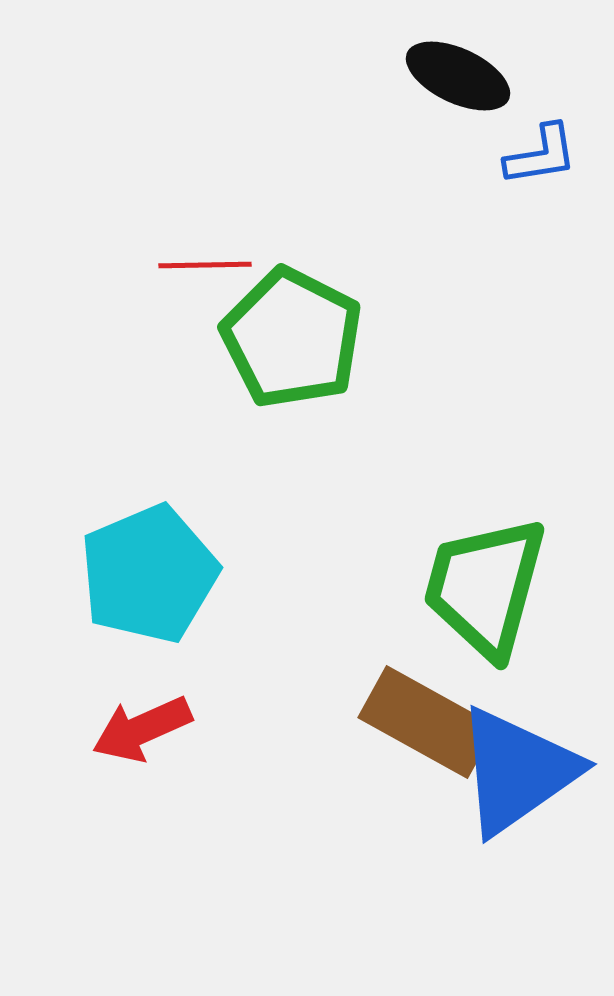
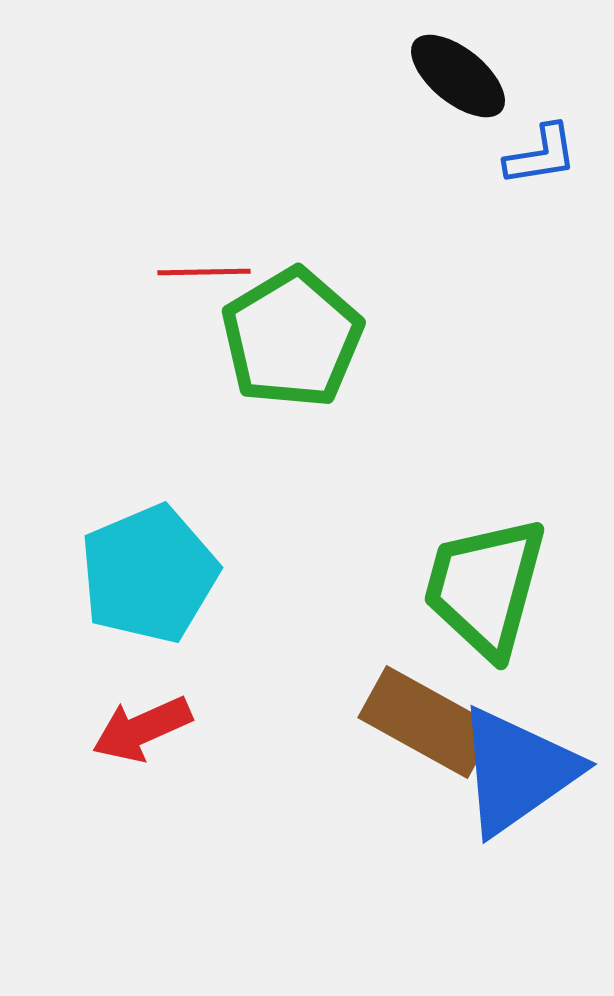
black ellipse: rotated 14 degrees clockwise
red line: moved 1 px left, 7 px down
green pentagon: rotated 14 degrees clockwise
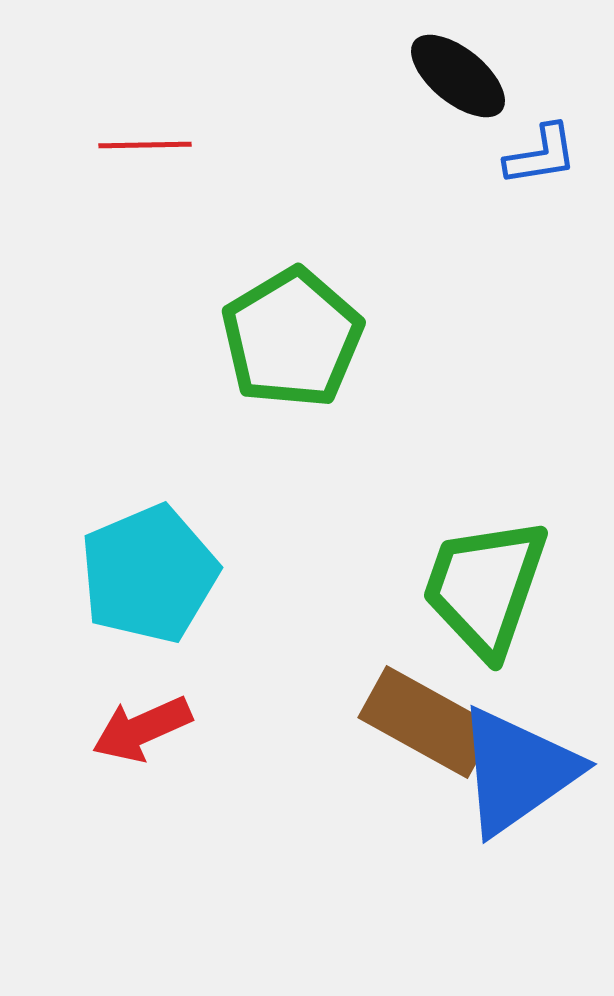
red line: moved 59 px left, 127 px up
green trapezoid: rotated 4 degrees clockwise
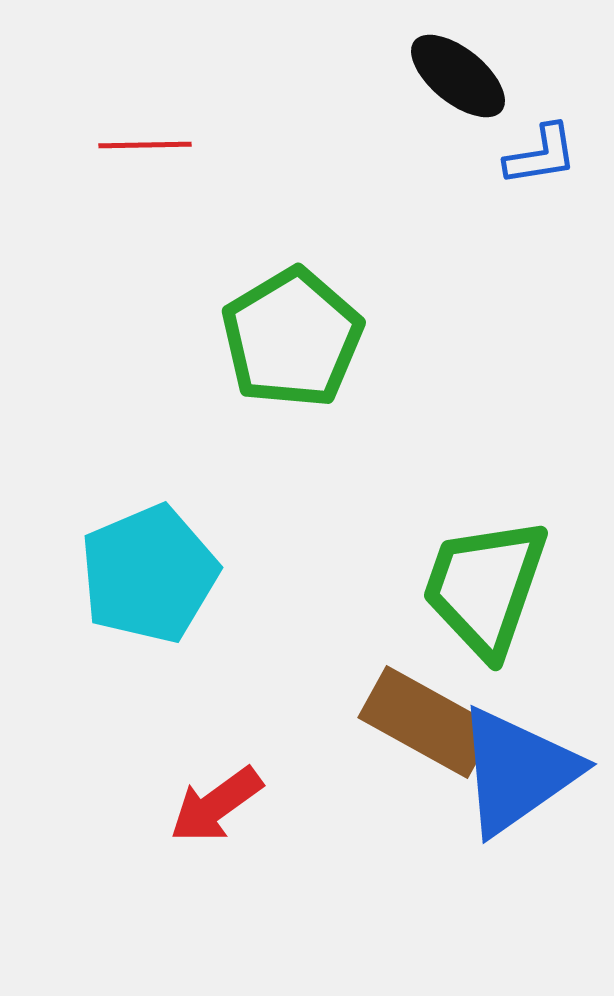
red arrow: moved 74 px right, 76 px down; rotated 12 degrees counterclockwise
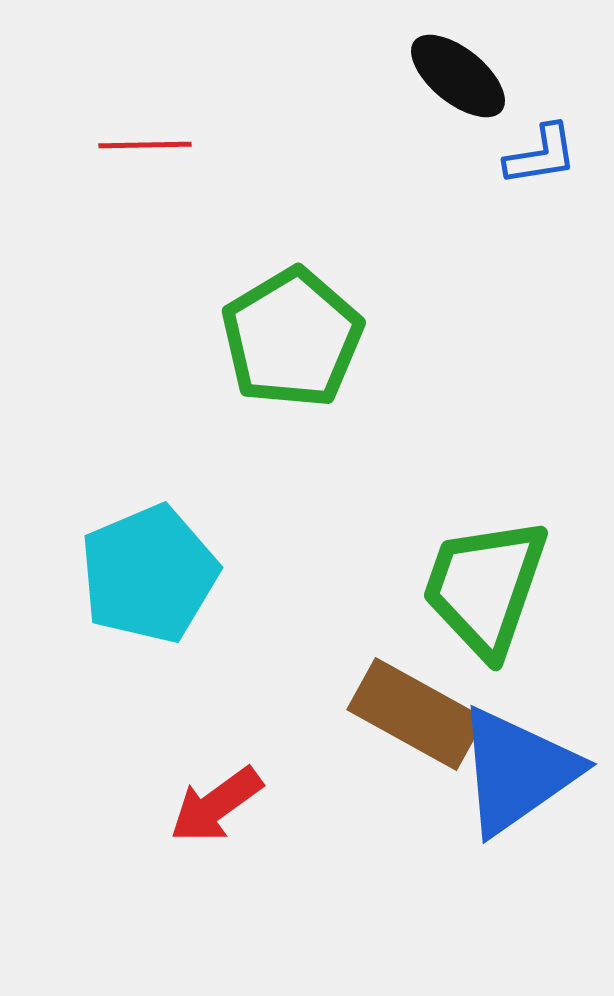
brown rectangle: moved 11 px left, 8 px up
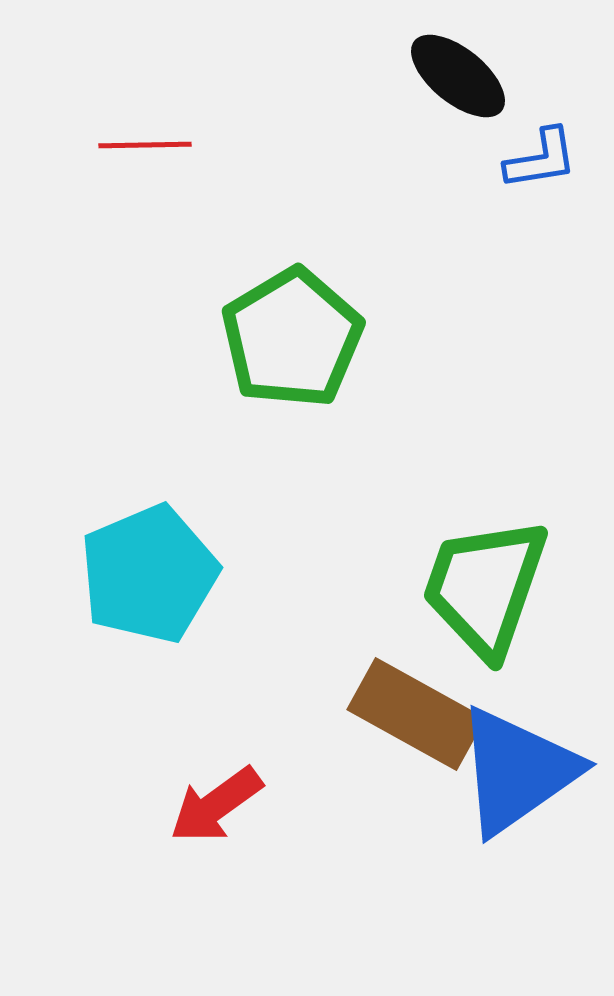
blue L-shape: moved 4 px down
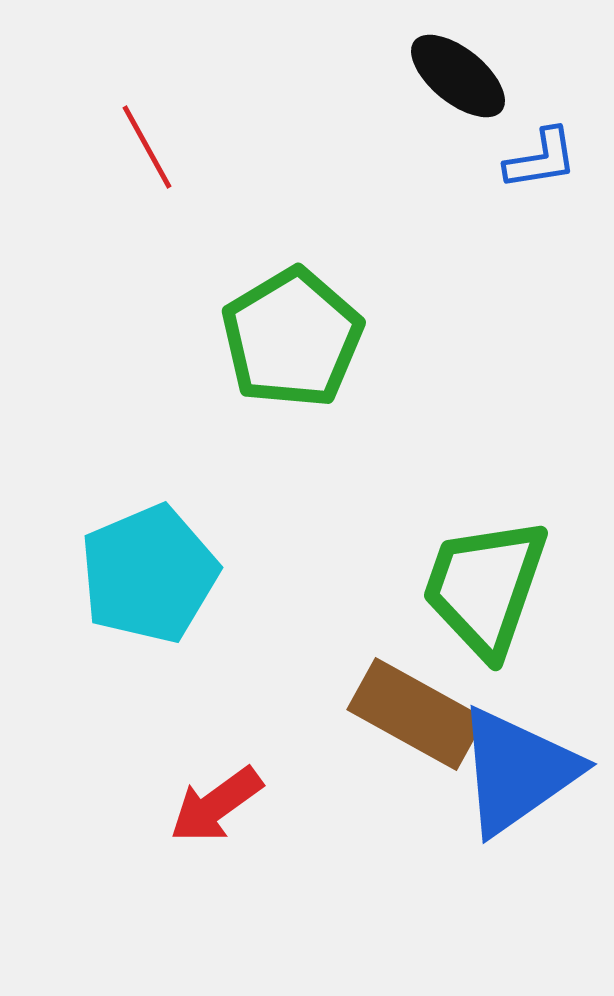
red line: moved 2 px right, 2 px down; rotated 62 degrees clockwise
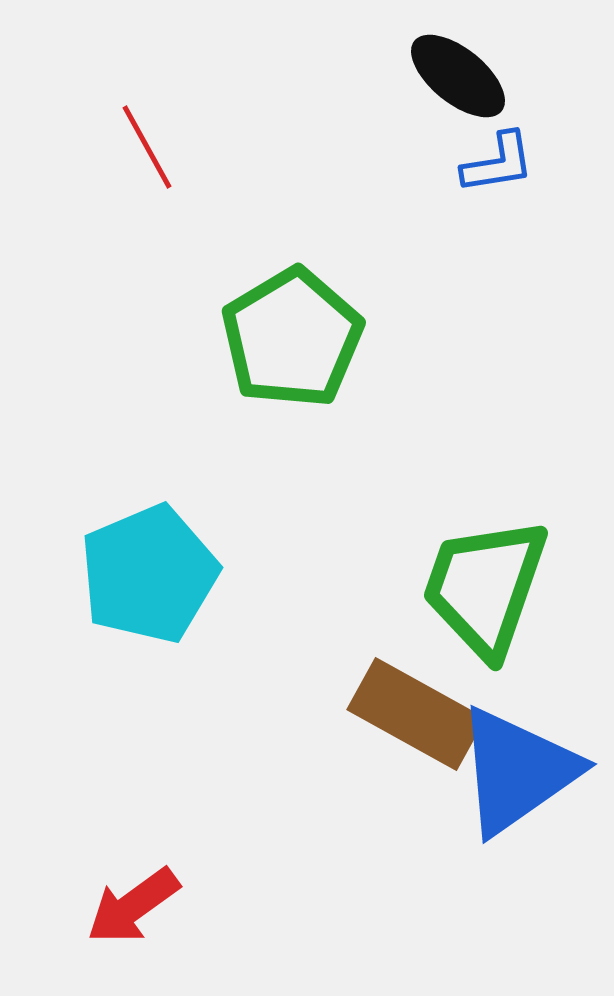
blue L-shape: moved 43 px left, 4 px down
red arrow: moved 83 px left, 101 px down
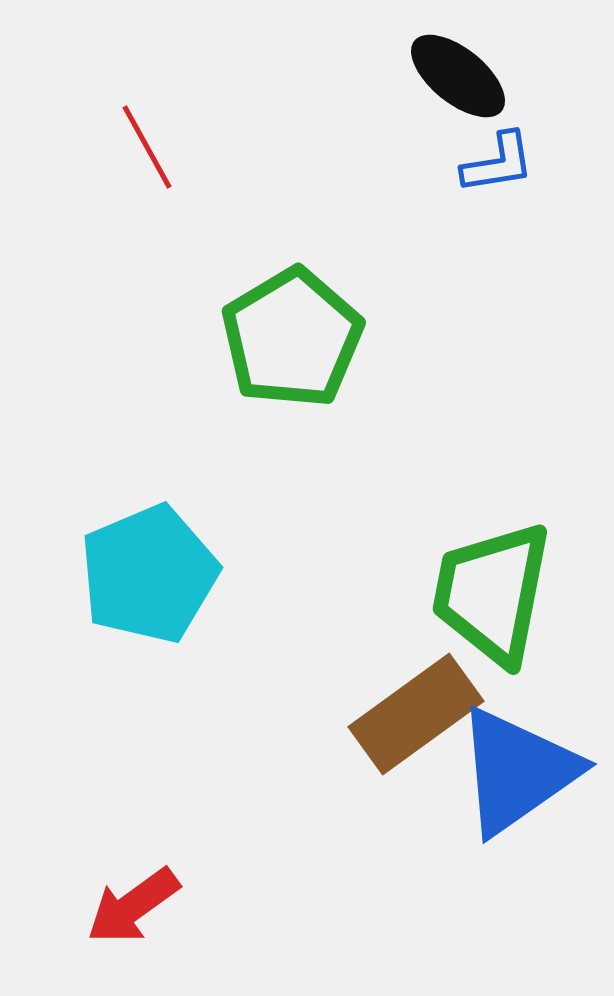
green trapezoid: moved 7 px right, 6 px down; rotated 8 degrees counterclockwise
brown rectangle: rotated 65 degrees counterclockwise
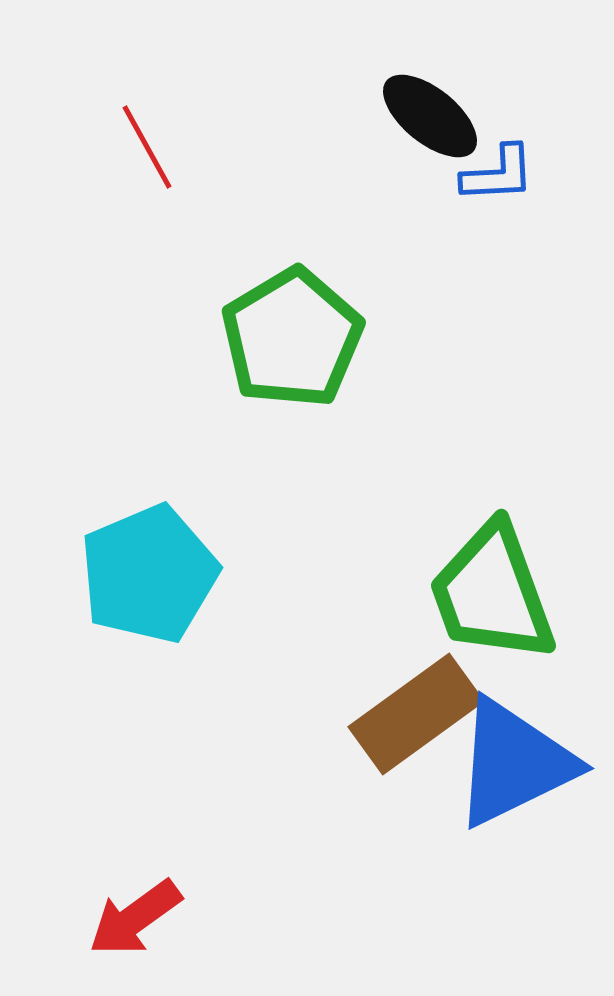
black ellipse: moved 28 px left, 40 px down
blue L-shape: moved 11 px down; rotated 6 degrees clockwise
green trapezoid: rotated 31 degrees counterclockwise
blue triangle: moved 3 px left, 8 px up; rotated 9 degrees clockwise
red arrow: moved 2 px right, 12 px down
